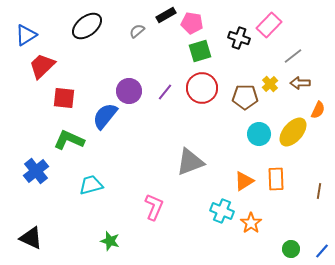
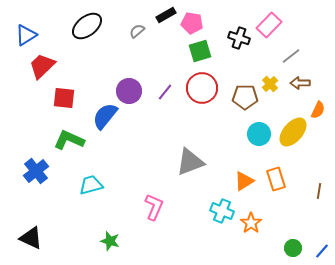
gray line: moved 2 px left
orange rectangle: rotated 15 degrees counterclockwise
green circle: moved 2 px right, 1 px up
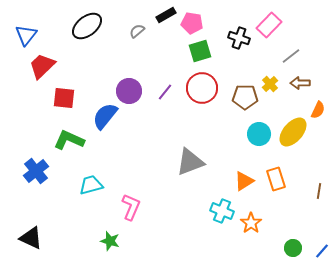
blue triangle: rotated 20 degrees counterclockwise
pink L-shape: moved 23 px left
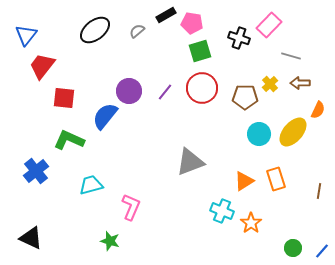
black ellipse: moved 8 px right, 4 px down
gray line: rotated 54 degrees clockwise
red trapezoid: rotated 8 degrees counterclockwise
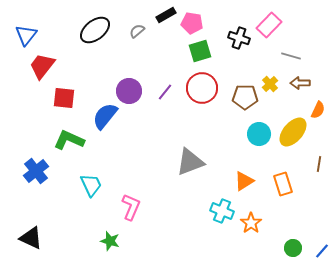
orange rectangle: moved 7 px right, 5 px down
cyan trapezoid: rotated 80 degrees clockwise
brown line: moved 27 px up
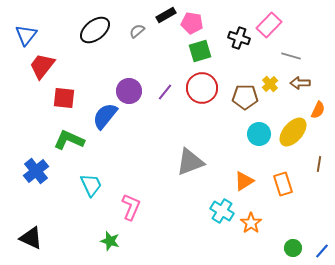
cyan cross: rotated 10 degrees clockwise
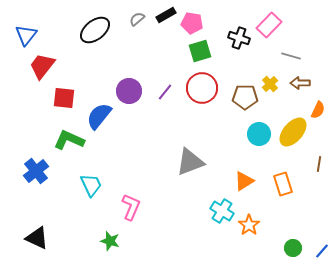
gray semicircle: moved 12 px up
blue semicircle: moved 6 px left
orange star: moved 2 px left, 2 px down
black triangle: moved 6 px right
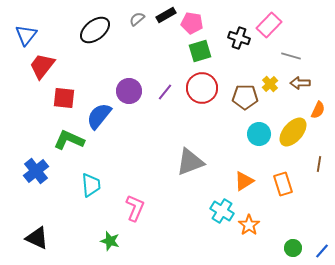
cyan trapezoid: rotated 20 degrees clockwise
pink L-shape: moved 4 px right, 1 px down
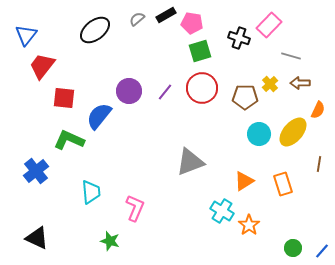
cyan trapezoid: moved 7 px down
